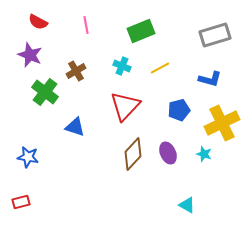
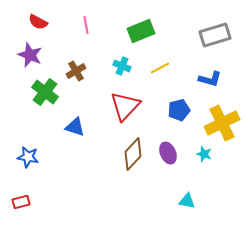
cyan triangle: moved 4 px up; rotated 18 degrees counterclockwise
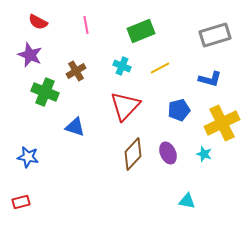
green cross: rotated 16 degrees counterclockwise
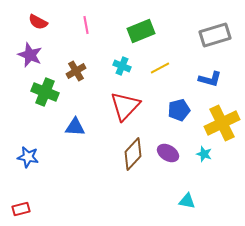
blue triangle: rotated 15 degrees counterclockwise
purple ellipse: rotated 35 degrees counterclockwise
red rectangle: moved 7 px down
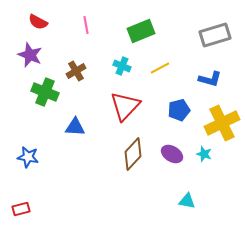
purple ellipse: moved 4 px right, 1 px down
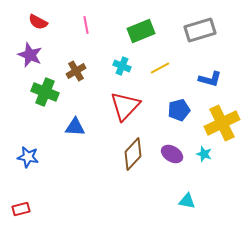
gray rectangle: moved 15 px left, 5 px up
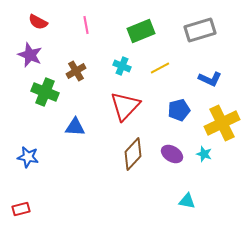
blue L-shape: rotated 10 degrees clockwise
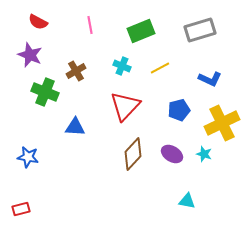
pink line: moved 4 px right
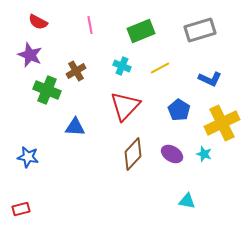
green cross: moved 2 px right, 2 px up
blue pentagon: rotated 25 degrees counterclockwise
